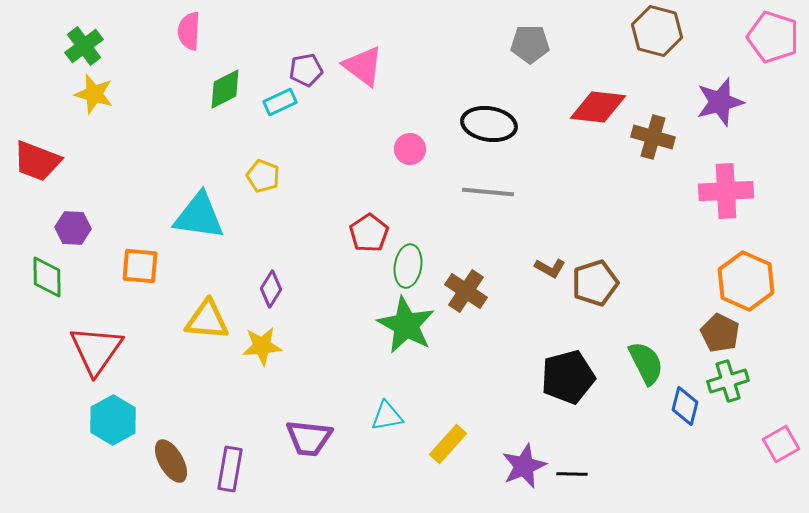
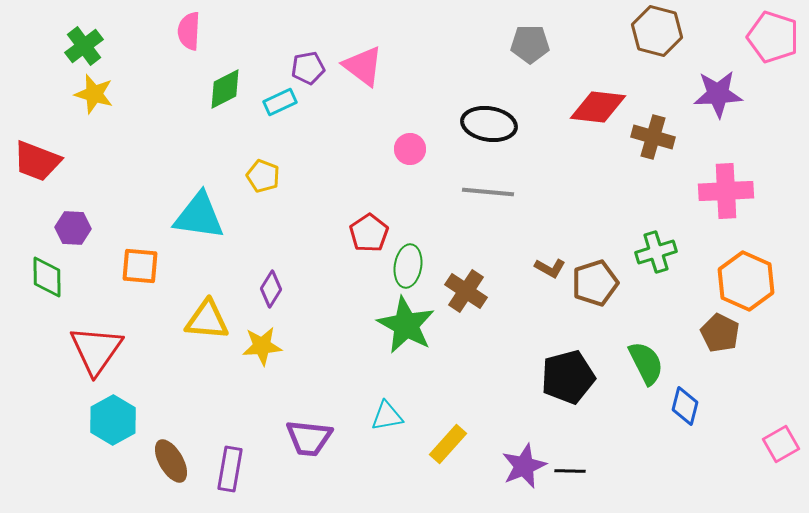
purple pentagon at (306, 70): moved 2 px right, 2 px up
purple star at (720, 102): moved 2 px left, 8 px up; rotated 12 degrees clockwise
green cross at (728, 381): moved 72 px left, 129 px up
black line at (572, 474): moved 2 px left, 3 px up
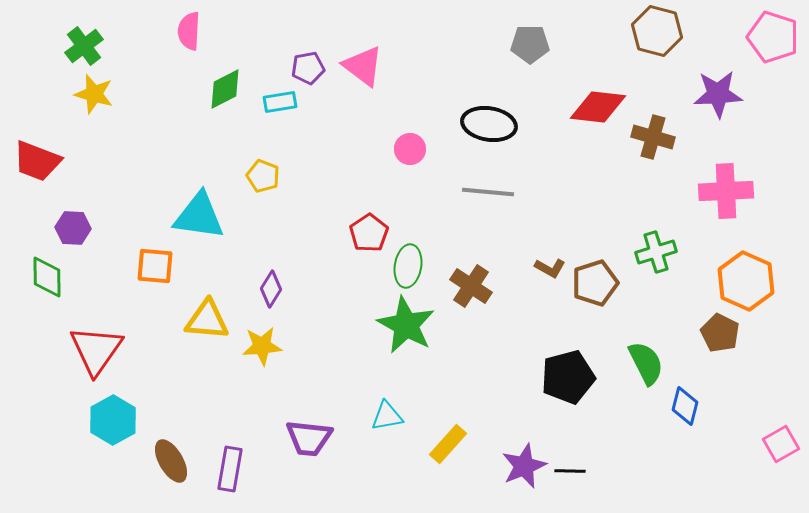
cyan rectangle at (280, 102): rotated 16 degrees clockwise
orange square at (140, 266): moved 15 px right
brown cross at (466, 291): moved 5 px right, 5 px up
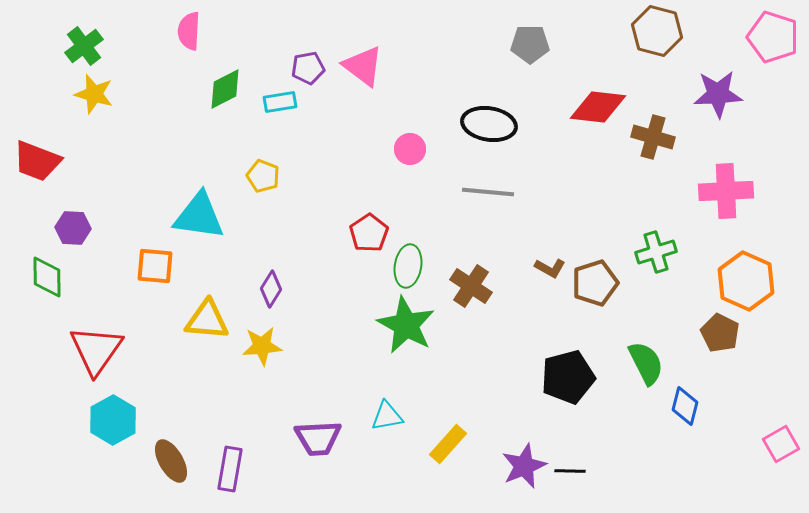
purple trapezoid at (309, 438): moved 9 px right; rotated 9 degrees counterclockwise
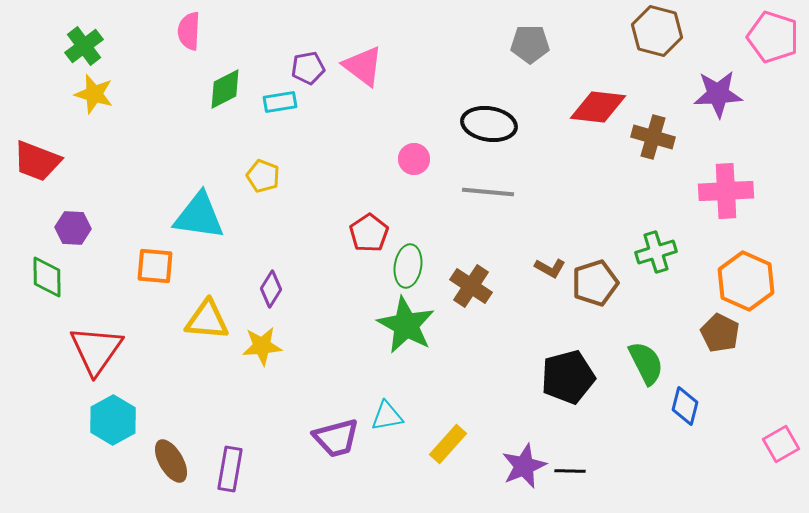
pink circle at (410, 149): moved 4 px right, 10 px down
purple trapezoid at (318, 438): moved 18 px right; rotated 12 degrees counterclockwise
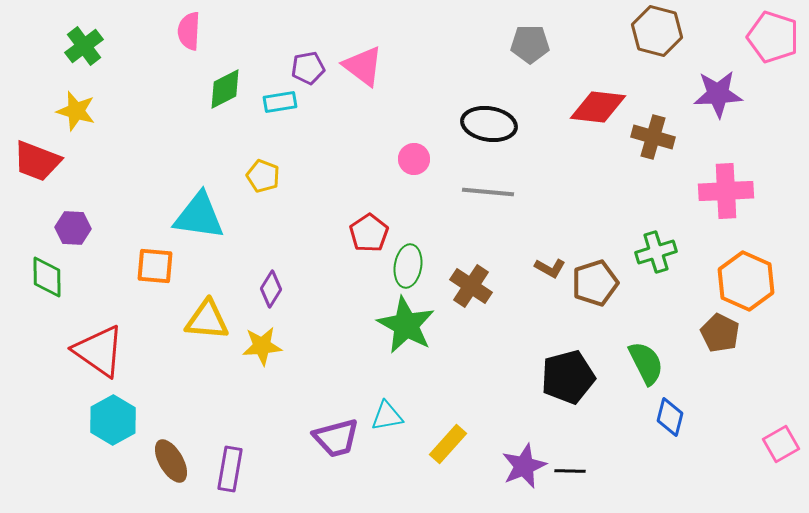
yellow star at (94, 94): moved 18 px left, 17 px down
red triangle at (96, 350): moved 3 px right, 1 px down; rotated 30 degrees counterclockwise
blue diamond at (685, 406): moved 15 px left, 11 px down
